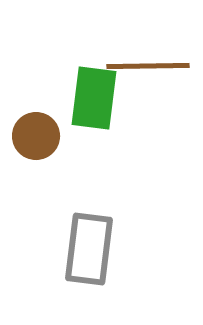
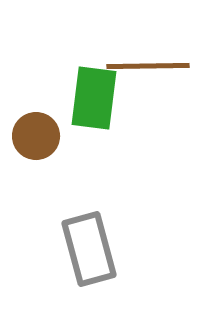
gray rectangle: rotated 22 degrees counterclockwise
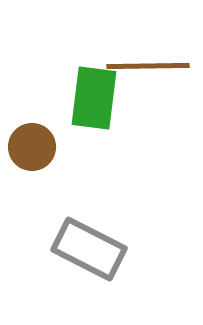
brown circle: moved 4 px left, 11 px down
gray rectangle: rotated 48 degrees counterclockwise
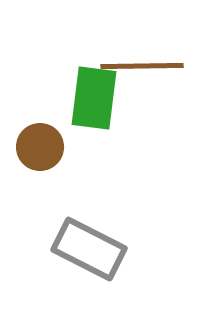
brown line: moved 6 px left
brown circle: moved 8 px right
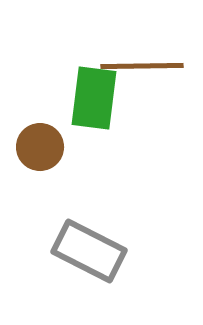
gray rectangle: moved 2 px down
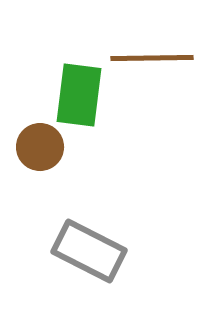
brown line: moved 10 px right, 8 px up
green rectangle: moved 15 px left, 3 px up
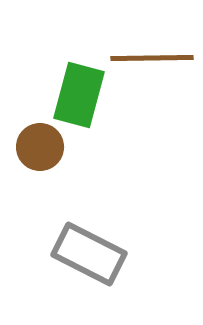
green rectangle: rotated 8 degrees clockwise
gray rectangle: moved 3 px down
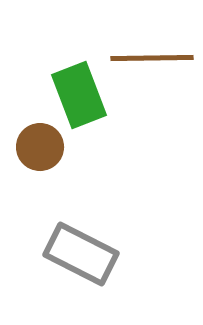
green rectangle: rotated 36 degrees counterclockwise
gray rectangle: moved 8 px left
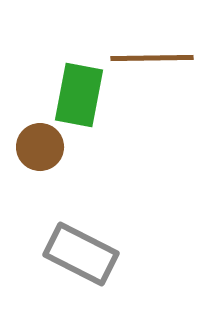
green rectangle: rotated 32 degrees clockwise
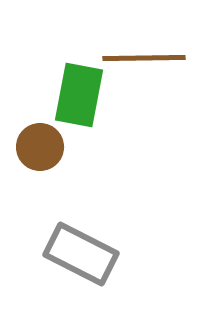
brown line: moved 8 px left
